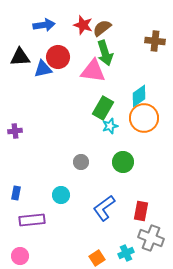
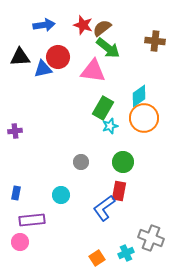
green arrow: moved 3 px right, 5 px up; rotated 35 degrees counterclockwise
red rectangle: moved 22 px left, 20 px up
pink circle: moved 14 px up
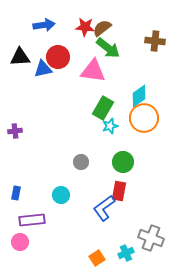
red star: moved 2 px right, 2 px down; rotated 12 degrees counterclockwise
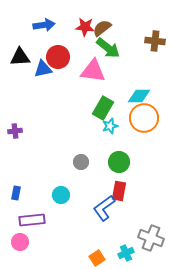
cyan diamond: rotated 35 degrees clockwise
green circle: moved 4 px left
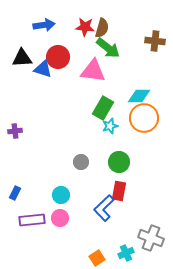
brown semicircle: rotated 144 degrees clockwise
black triangle: moved 2 px right, 1 px down
blue triangle: rotated 30 degrees clockwise
blue rectangle: moved 1 px left; rotated 16 degrees clockwise
blue L-shape: rotated 8 degrees counterclockwise
pink circle: moved 40 px right, 24 px up
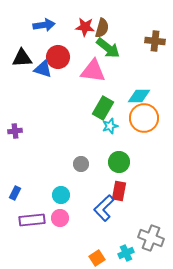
gray circle: moved 2 px down
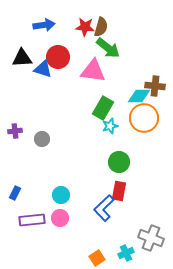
brown semicircle: moved 1 px left, 1 px up
brown cross: moved 45 px down
gray circle: moved 39 px left, 25 px up
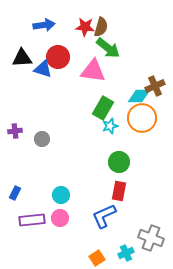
brown cross: rotated 30 degrees counterclockwise
orange circle: moved 2 px left
blue L-shape: moved 8 px down; rotated 20 degrees clockwise
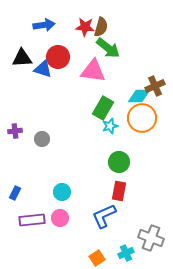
cyan circle: moved 1 px right, 3 px up
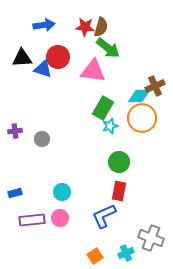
blue rectangle: rotated 48 degrees clockwise
orange square: moved 2 px left, 2 px up
